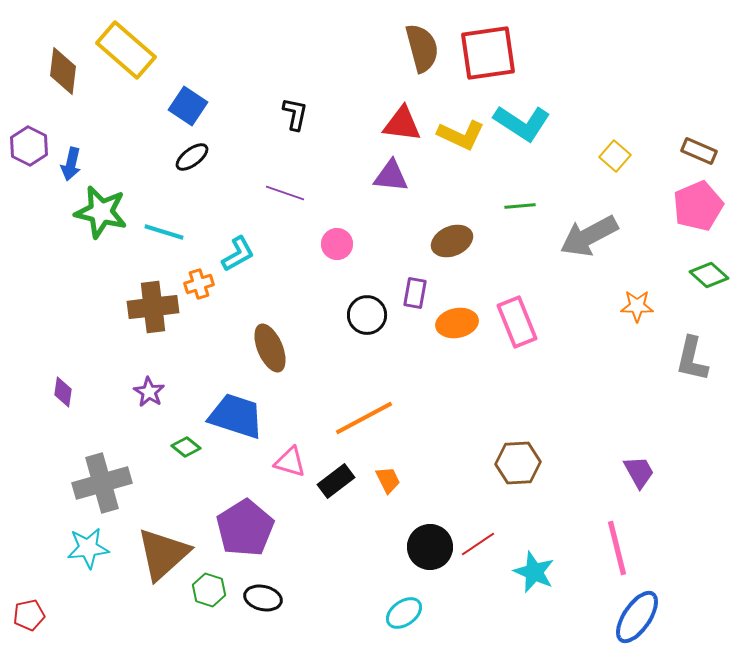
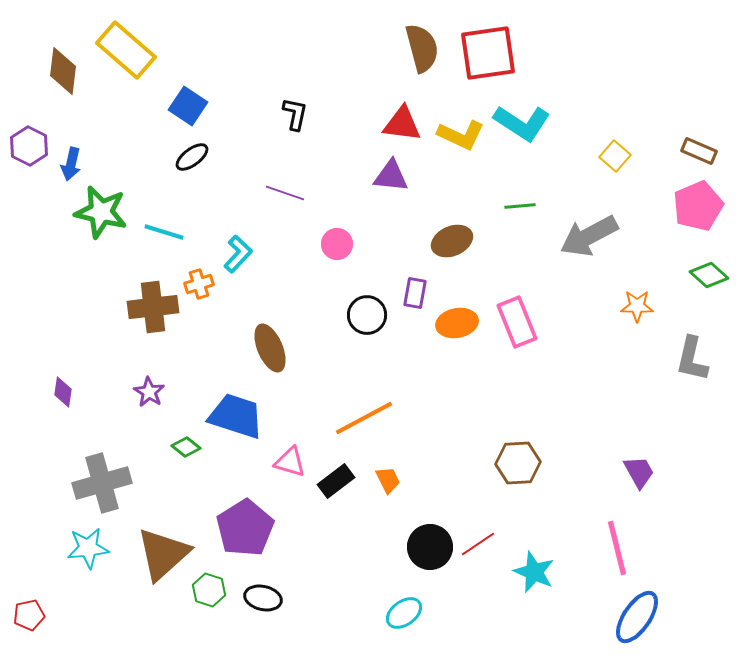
cyan L-shape at (238, 254): rotated 18 degrees counterclockwise
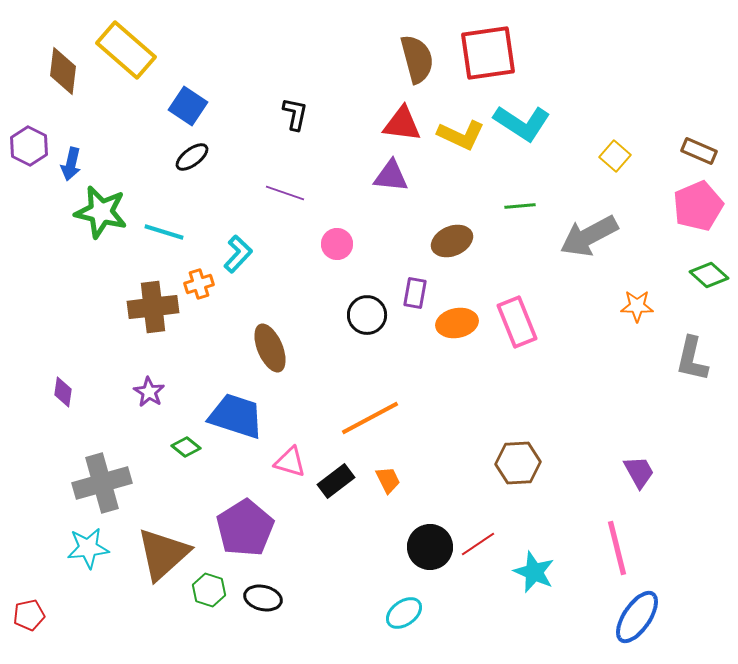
brown semicircle at (422, 48): moved 5 px left, 11 px down
orange line at (364, 418): moved 6 px right
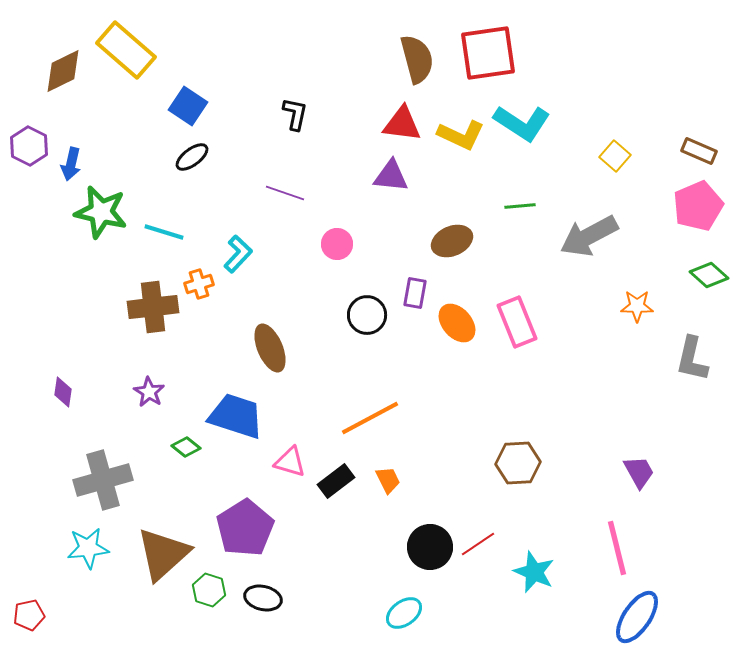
brown diamond at (63, 71): rotated 57 degrees clockwise
orange ellipse at (457, 323): rotated 60 degrees clockwise
gray cross at (102, 483): moved 1 px right, 3 px up
